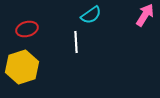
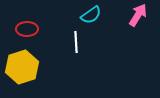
pink arrow: moved 7 px left
red ellipse: rotated 15 degrees clockwise
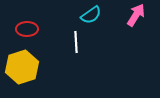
pink arrow: moved 2 px left
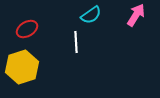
red ellipse: rotated 30 degrees counterclockwise
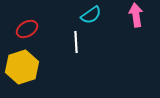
pink arrow: rotated 40 degrees counterclockwise
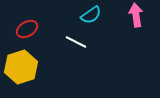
white line: rotated 60 degrees counterclockwise
yellow hexagon: moved 1 px left
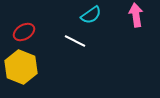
red ellipse: moved 3 px left, 3 px down
white line: moved 1 px left, 1 px up
yellow hexagon: rotated 20 degrees counterclockwise
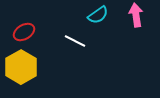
cyan semicircle: moved 7 px right
yellow hexagon: rotated 8 degrees clockwise
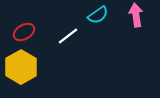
white line: moved 7 px left, 5 px up; rotated 65 degrees counterclockwise
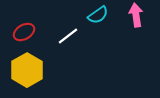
yellow hexagon: moved 6 px right, 3 px down
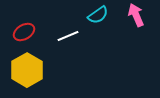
pink arrow: rotated 15 degrees counterclockwise
white line: rotated 15 degrees clockwise
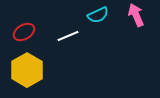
cyan semicircle: rotated 10 degrees clockwise
